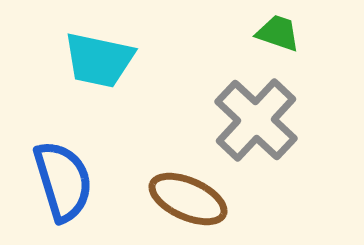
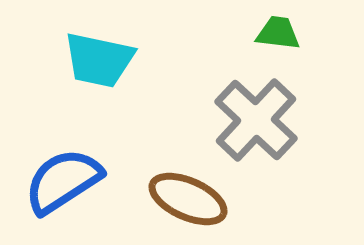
green trapezoid: rotated 12 degrees counterclockwise
blue semicircle: rotated 106 degrees counterclockwise
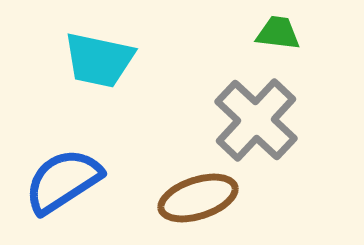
brown ellipse: moved 10 px right, 1 px up; rotated 42 degrees counterclockwise
